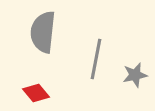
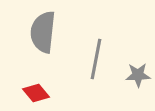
gray star: moved 3 px right; rotated 10 degrees clockwise
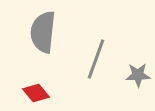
gray line: rotated 9 degrees clockwise
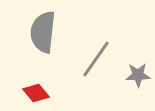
gray line: rotated 15 degrees clockwise
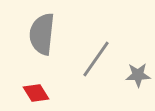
gray semicircle: moved 1 px left, 2 px down
red diamond: rotated 8 degrees clockwise
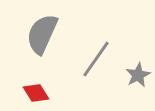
gray semicircle: rotated 18 degrees clockwise
gray star: rotated 25 degrees counterclockwise
